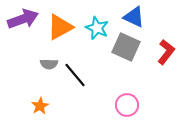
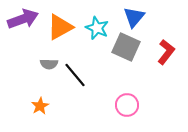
blue triangle: rotated 45 degrees clockwise
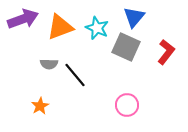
orange triangle: rotated 8 degrees clockwise
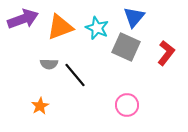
red L-shape: moved 1 px down
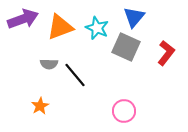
pink circle: moved 3 px left, 6 px down
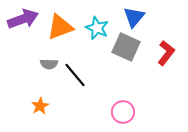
pink circle: moved 1 px left, 1 px down
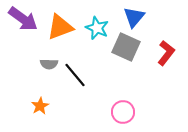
purple arrow: rotated 56 degrees clockwise
